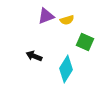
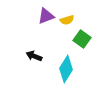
green square: moved 3 px left, 3 px up; rotated 12 degrees clockwise
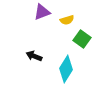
purple triangle: moved 4 px left, 4 px up
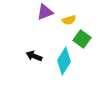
purple triangle: moved 3 px right
yellow semicircle: moved 2 px right
cyan diamond: moved 2 px left, 8 px up
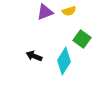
yellow semicircle: moved 9 px up
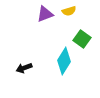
purple triangle: moved 2 px down
black arrow: moved 10 px left, 12 px down; rotated 42 degrees counterclockwise
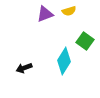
green square: moved 3 px right, 2 px down
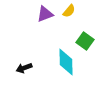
yellow semicircle: rotated 32 degrees counterclockwise
cyan diamond: moved 2 px right, 1 px down; rotated 32 degrees counterclockwise
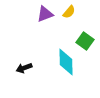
yellow semicircle: moved 1 px down
